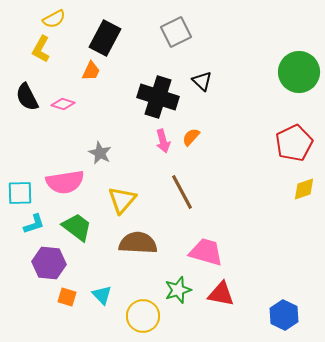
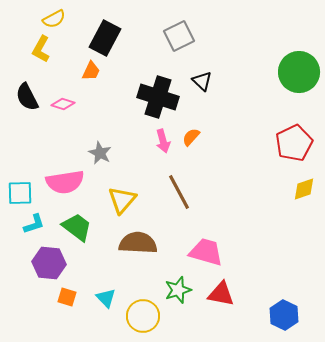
gray square: moved 3 px right, 4 px down
brown line: moved 3 px left
cyan triangle: moved 4 px right, 3 px down
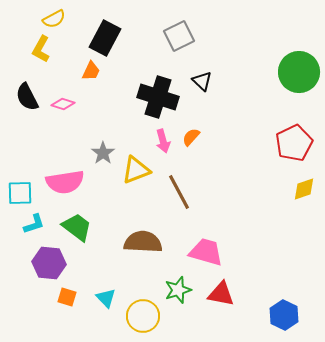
gray star: moved 3 px right; rotated 10 degrees clockwise
yellow triangle: moved 14 px right, 30 px up; rotated 28 degrees clockwise
brown semicircle: moved 5 px right, 1 px up
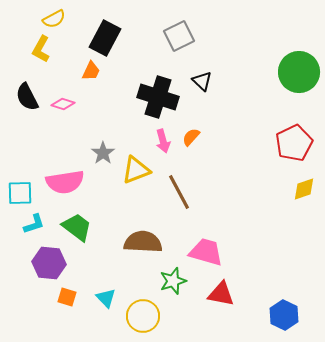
green star: moved 5 px left, 9 px up
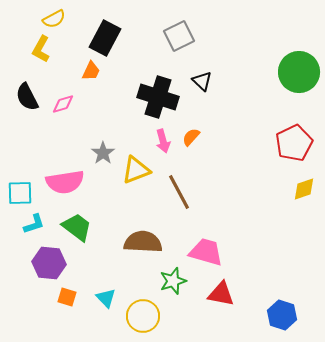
pink diamond: rotated 35 degrees counterclockwise
blue hexagon: moved 2 px left; rotated 8 degrees counterclockwise
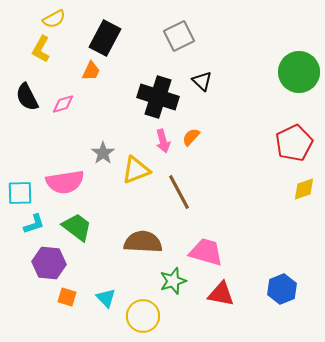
blue hexagon: moved 26 px up; rotated 20 degrees clockwise
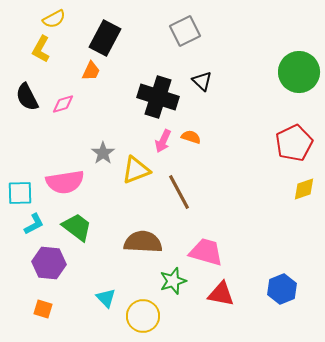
gray square: moved 6 px right, 5 px up
orange semicircle: rotated 66 degrees clockwise
pink arrow: rotated 40 degrees clockwise
cyan L-shape: rotated 10 degrees counterclockwise
orange square: moved 24 px left, 12 px down
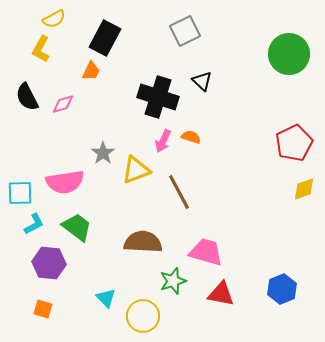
green circle: moved 10 px left, 18 px up
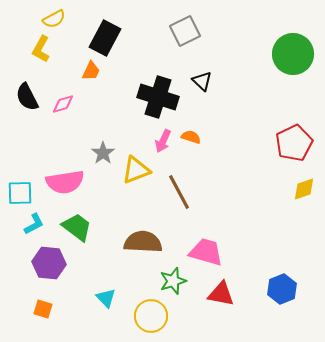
green circle: moved 4 px right
yellow circle: moved 8 px right
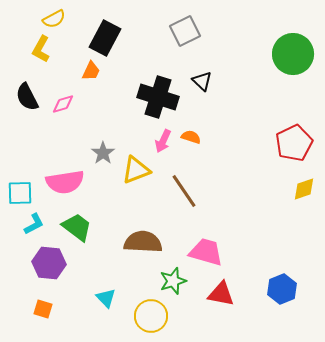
brown line: moved 5 px right, 1 px up; rotated 6 degrees counterclockwise
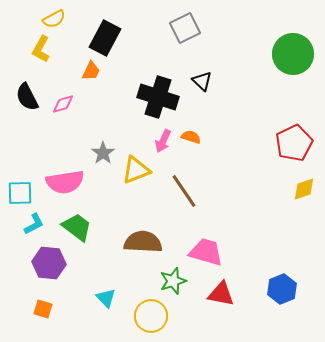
gray square: moved 3 px up
